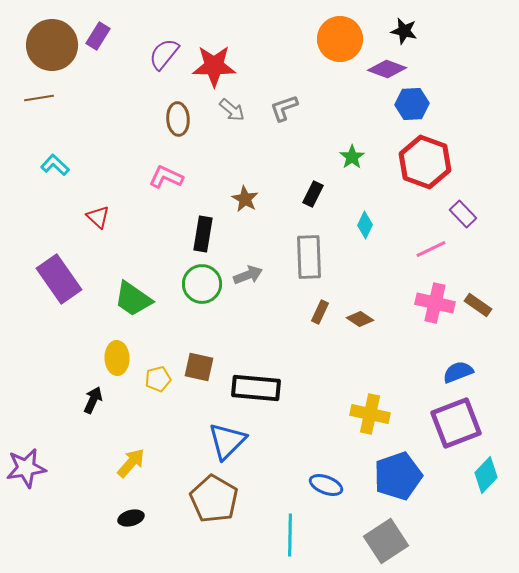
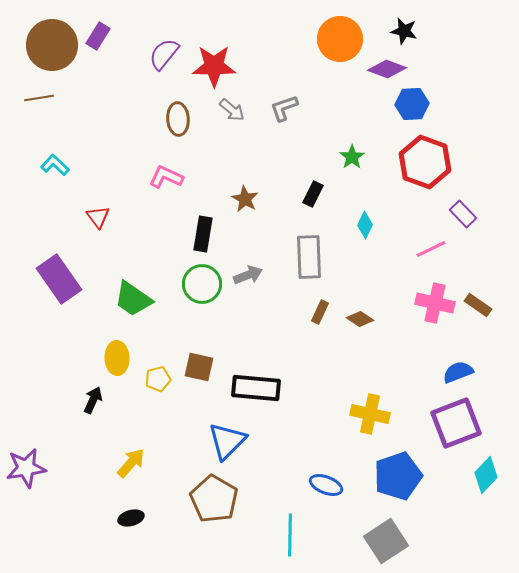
red triangle at (98, 217): rotated 10 degrees clockwise
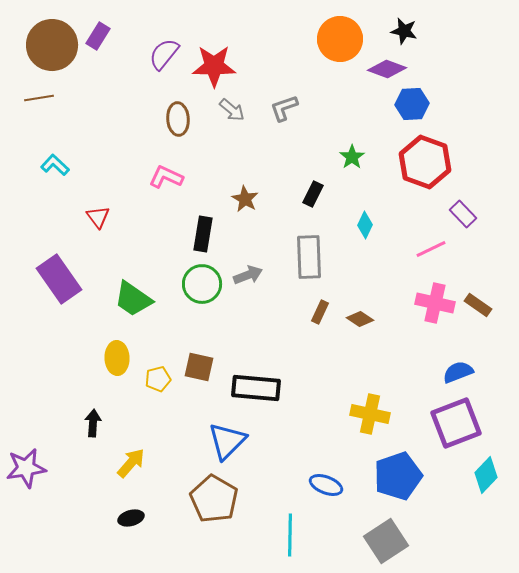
black arrow at (93, 400): moved 23 px down; rotated 20 degrees counterclockwise
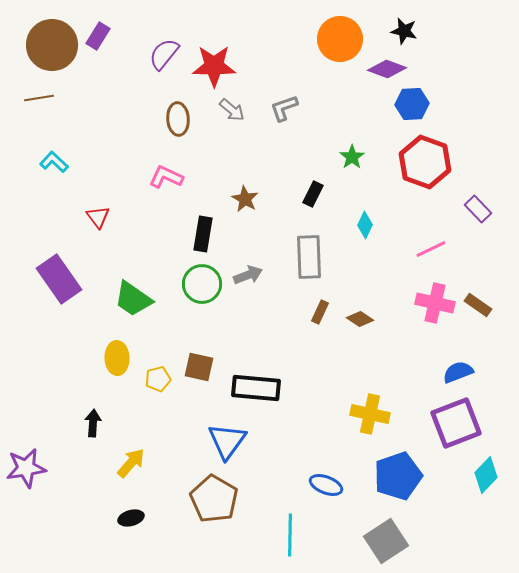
cyan L-shape at (55, 165): moved 1 px left, 3 px up
purple rectangle at (463, 214): moved 15 px right, 5 px up
blue triangle at (227, 441): rotated 9 degrees counterclockwise
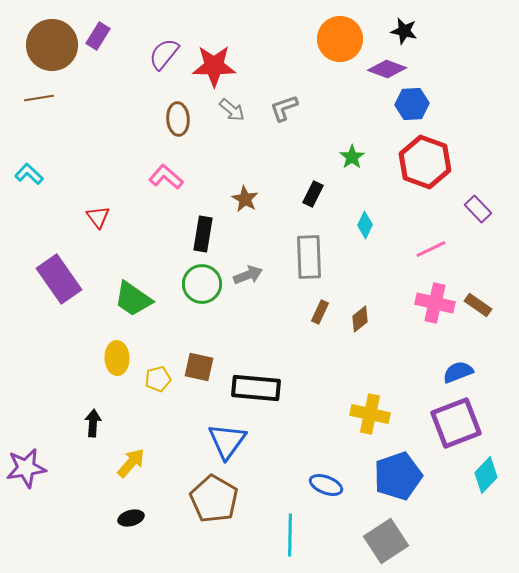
cyan L-shape at (54, 162): moved 25 px left, 12 px down
pink L-shape at (166, 177): rotated 16 degrees clockwise
brown diamond at (360, 319): rotated 72 degrees counterclockwise
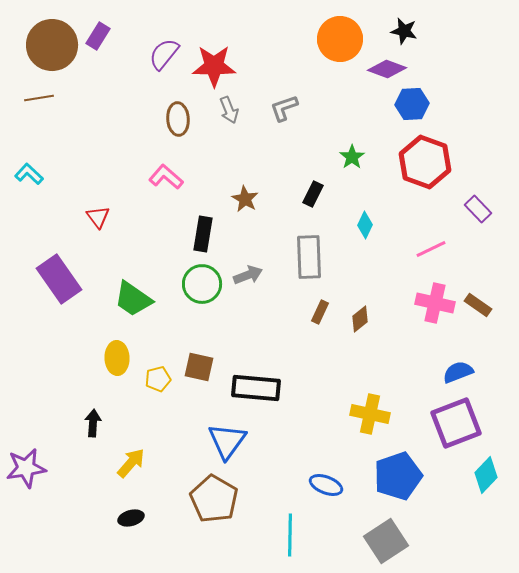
gray arrow at (232, 110): moved 3 px left; rotated 28 degrees clockwise
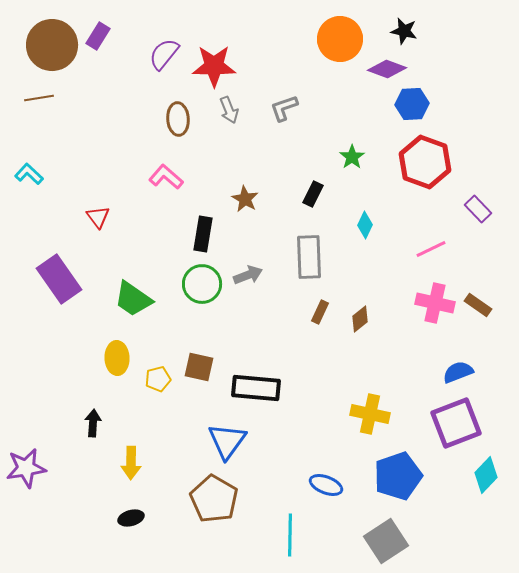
yellow arrow at (131, 463): rotated 140 degrees clockwise
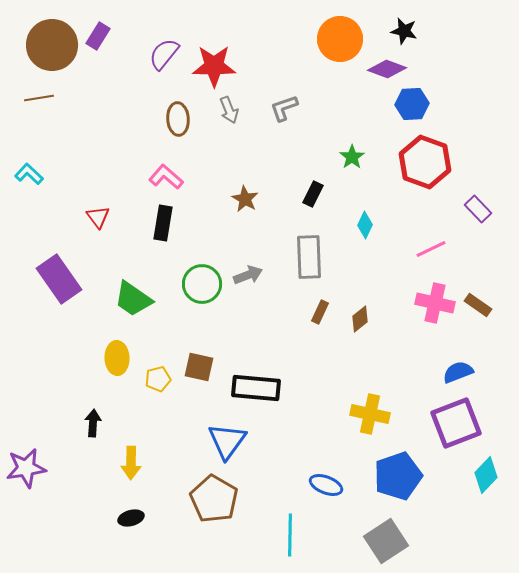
black rectangle at (203, 234): moved 40 px left, 11 px up
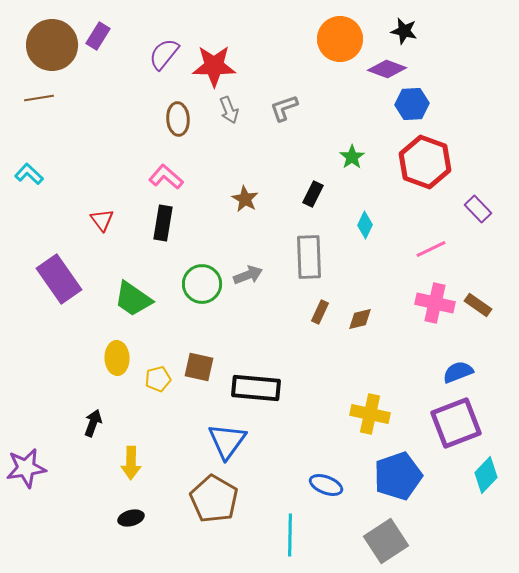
red triangle at (98, 217): moved 4 px right, 3 px down
brown diamond at (360, 319): rotated 24 degrees clockwise
black arrow at (93, 423): rotated 16 degrees clockwise
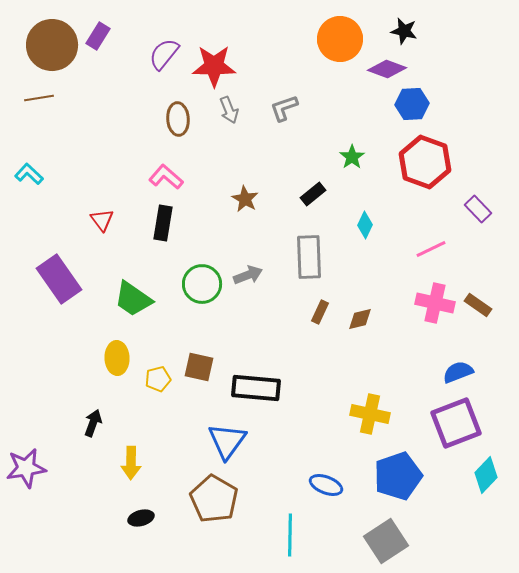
black rectangle at (313, 194): rotated 25 degrees clockwise
black ellipse at (131, 518): moved 10 px right
